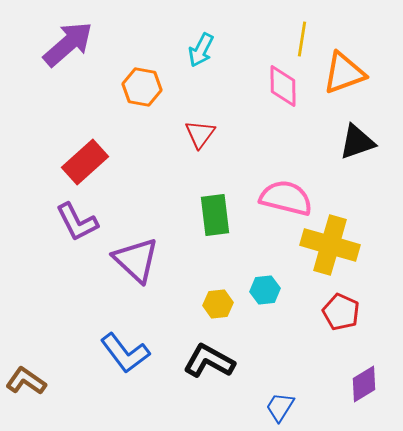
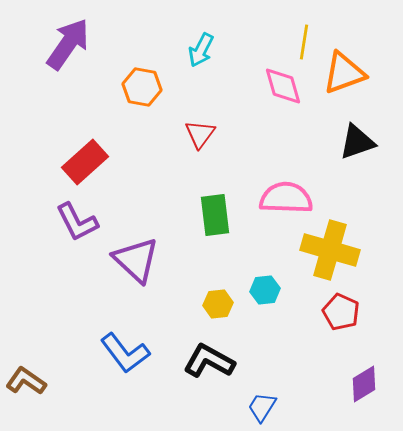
yellow line: moved 2 px right, 3 px down
purple arrow: rotated 14 degrees counterclockwise
pink diamond: rotated 15 degrees counterclockwise
pink semicircle: rotated 12 degrees counterclockwise
yellow cross: moved 5 px down
blue trapezoid: moved 18 px left
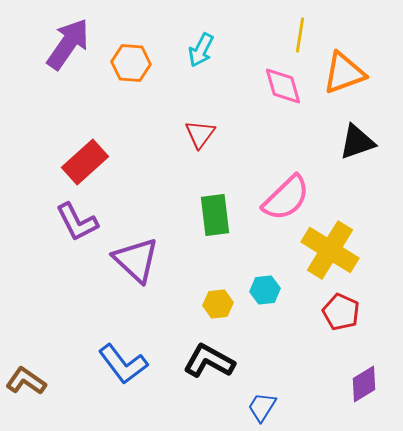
yellow line: moved 4 px left, 7 px up
orange hexagon: moved 11 px left, 24 px up; rotated 6 degrees counterclockwise
pink semicircle: rotated 134 degrees clockwise
yellow cross: rotated 16 degrees clockwise
blue L-shape: moved 2 px left, 11 px down
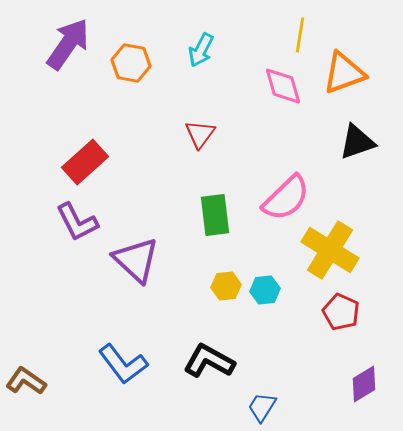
orange hexagon: rotated 6 degrees clockwise
yellow hexagon: moved 8 px right, 18 px up
